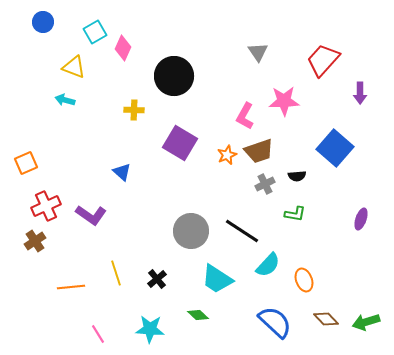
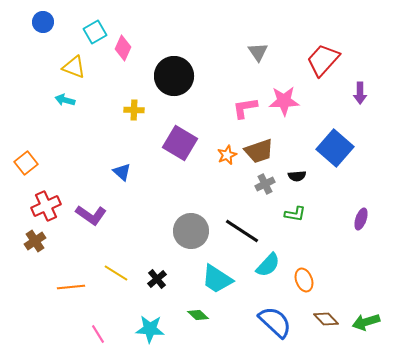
pink L-shape: moved 8 px up; rotated 52 degrees clockwise
orange square: rotated 15 degrees counterclockwise
yellow line: rotated 40 degrees counterclockwise
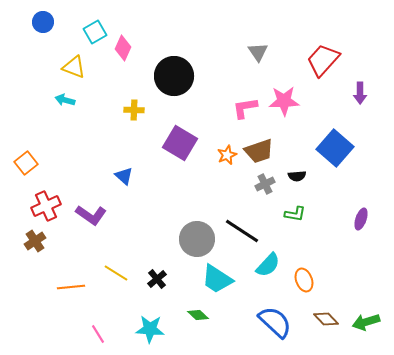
blue triangle: moved 2 px right, 4 px down
gray circle: moved 6 px right, 8 px down
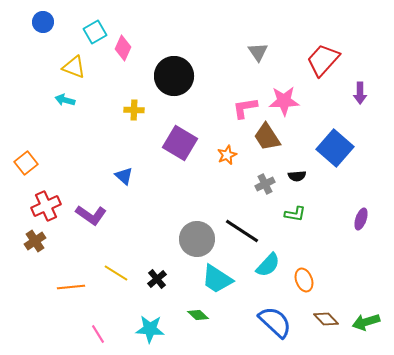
brown trapezoid: moved 8 px right, 14 px up; rotated 76 degrees clockwise
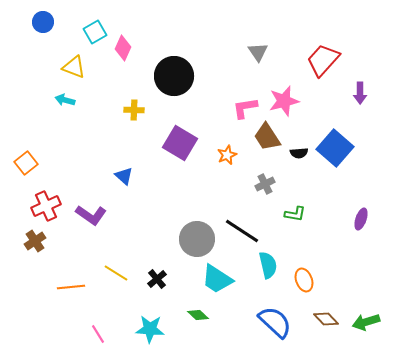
pink star: rotated 12 degrees counterclockwise
black semicircle: moved 2 px right, 23 px up
cyan semicircle: rotated 56 degrees counterclockwise
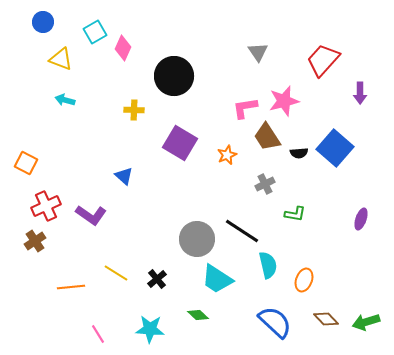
yellow triangle: moved 13 px left, 8 px up
orange square: rotated 25 degrees counterclockwise
orange ellipse: rotated 40 degrees clockwise
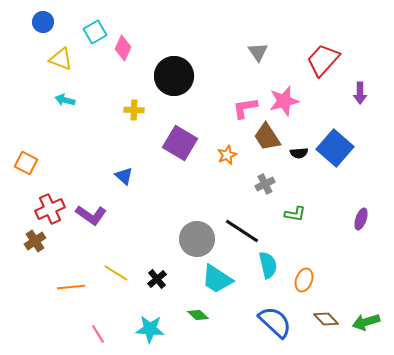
red cross: moved 4 px right, 3 px down
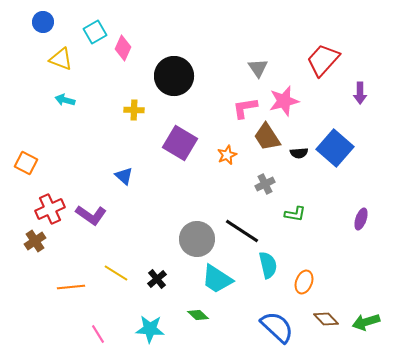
gray triangle: moved 16 px down
orange ellipse: moved 2 px down
blue semicircle: moved 2 px right, 5 px down
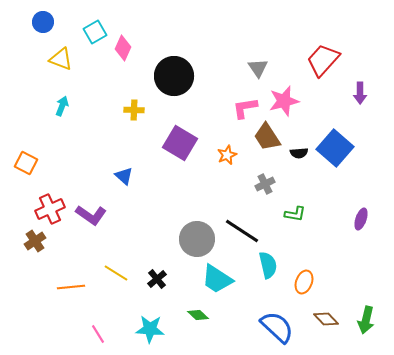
cyan arrow: moved 3 px left, 6 px down; rotated 96 degrees clockwise
green arrow: moved 2 px up; rotated 60 degrees counterclockwise
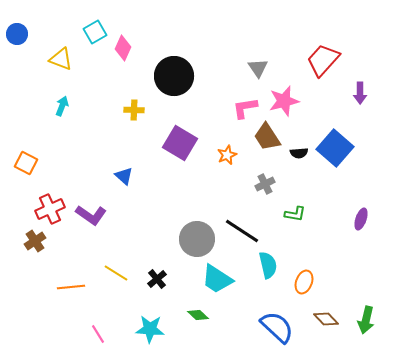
blue circle: moved 26 px left, 12 px down
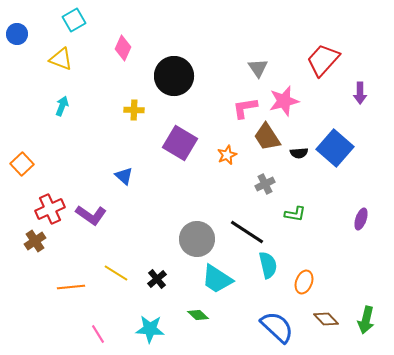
cyan square: moved 21 px left, 12 px up
orange square: moved 4 px left, 1 px down; rotated 20 degrees clockwise
black line: moved 5 px right, 1 px down
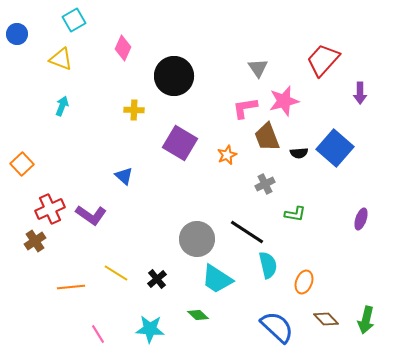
brown trapezoid: rotated 12 degrees clockwise
